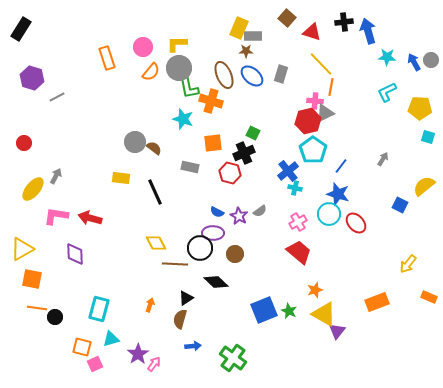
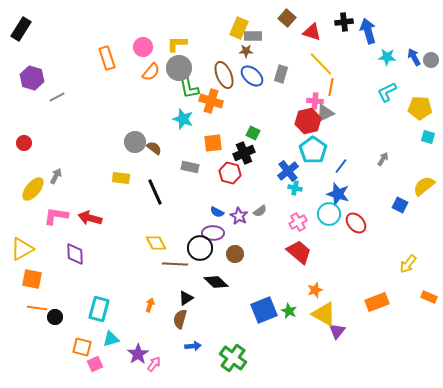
blue arrow at (414, 62): moved 5 px up
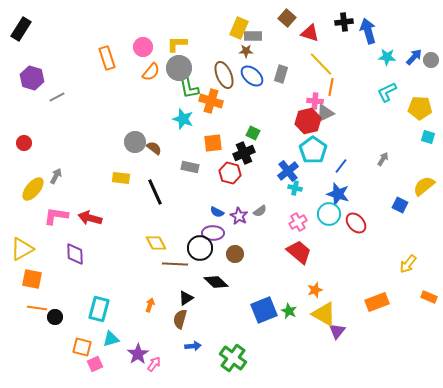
red triangle at (312, 32): moved 2 px left, 1 px down
blue arrow at (414, 57): rotated 72 degrees clockwise
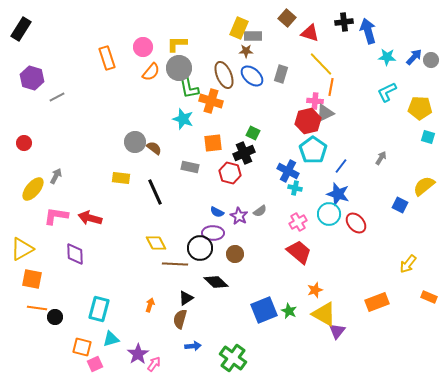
gray arrow at (383, 159): moved 2 px left, 1 px up
blue cross at (288, 171): rotated 25 degrees counterclockwise
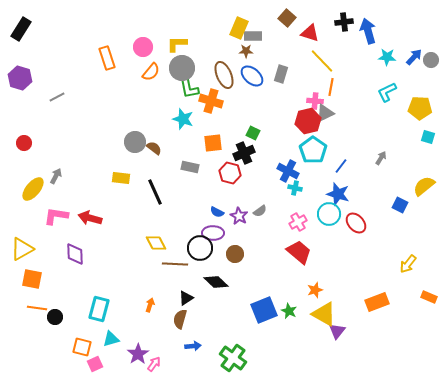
yellow line at (321, 64): moved 1 px right, 3 px up
gray circle at (179, 68): moved 3 px right
purple hexagon at (32, 78): moved 12 px left
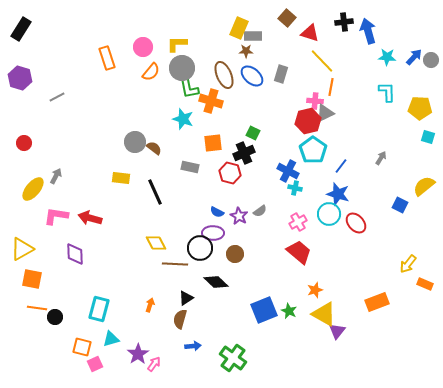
cyan L-shape at (387, 92): rotated 115 degrees clockwise
orange rectangle at (429, 297): moved 4 px left, 13 px up
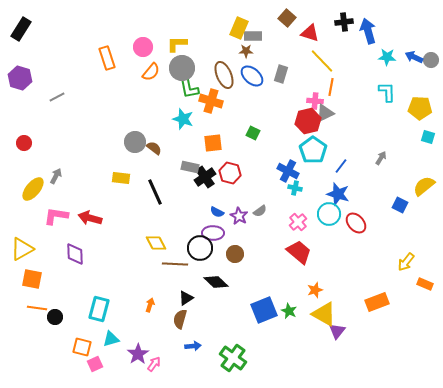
blue arrow at (414, 57): rotated 108 degrees counterclockwise
black cross at (244, 153): moved 39 px left, 24 px down; rotated 10 degrees counterclockwise
pink cross at (298, 222): rotated 12 degrees counterclockwise
yellow arrow at (408, 264): moved 2 px left, 2 px up
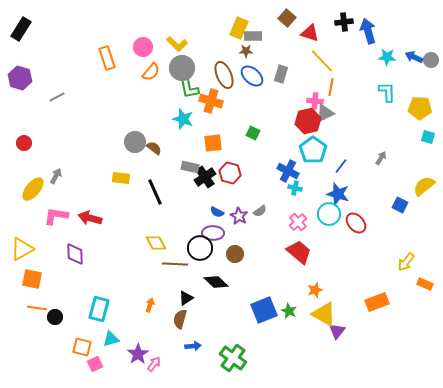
yellow L-shape at (177, 44): rotated 135 degrees counterclockwise
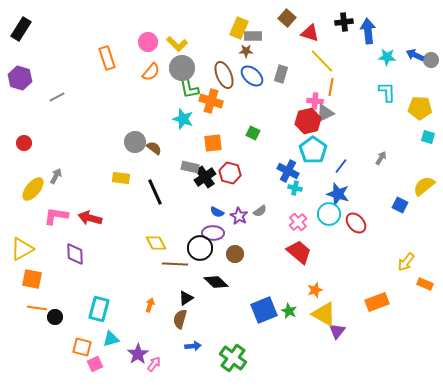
blue arrow at (368, 31): rotated 10 degrees clockwise
pink circle at (143, 47): moved 5 px right, 5 px up
blue arrow at (414, 57): moved 1 px right, 2 px up
